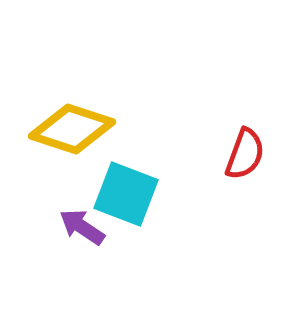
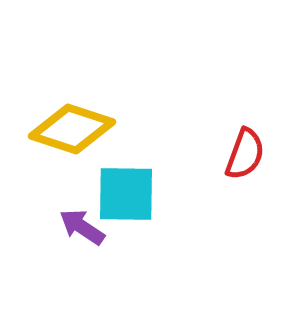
cyan square: rotated 20 degrees counterclockwise
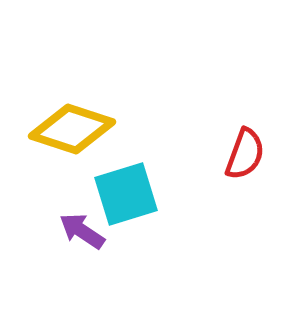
cyan square: rotated 18 degrees counterclockwise
purple arrow: moved 4 px down
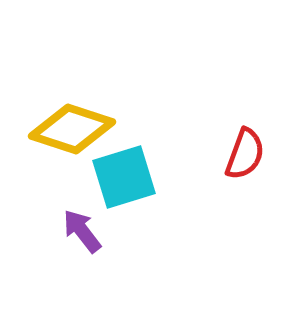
cyan square: moved 2 px left, 17 px up
purple arrow: rotated 18 degrees clockwise
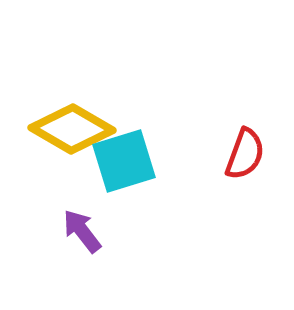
yellow diamond: rotated 12 degrees clockwise
cyan square: moved 16 px up
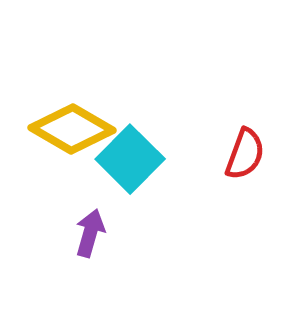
cyan square: moved 6 px right, 2 px up; rotated 28 degrees counterclockwise
purple arrow: moved 8 px right, 2 px down; rotated 54 degrees clockwise
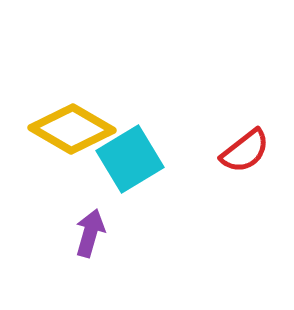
red semicircle: moved 3 px up; rotated 32 degrees clockwise
cyan square: rotated 14 degrees clockwise
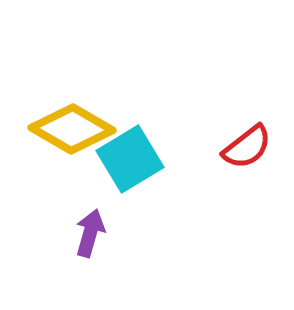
red semicircle: moved 2 px right, 4 px up
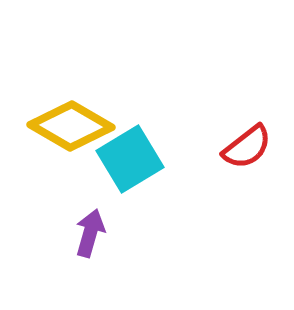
yellow diamond: moved 1 px left, 3 px up
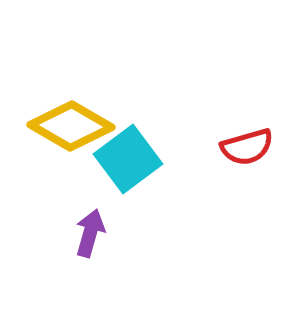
red semicircle: rotated 22 degrees clockwise
cyan square: moved 2 px left; rotated 6 degrees counterclockwise
